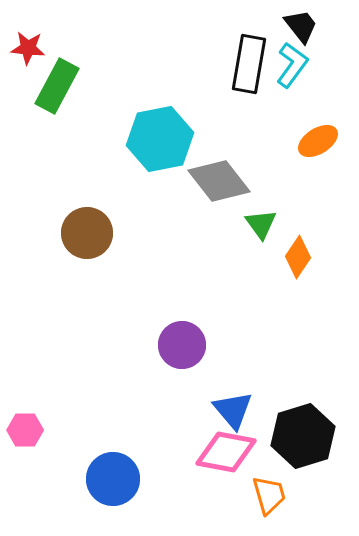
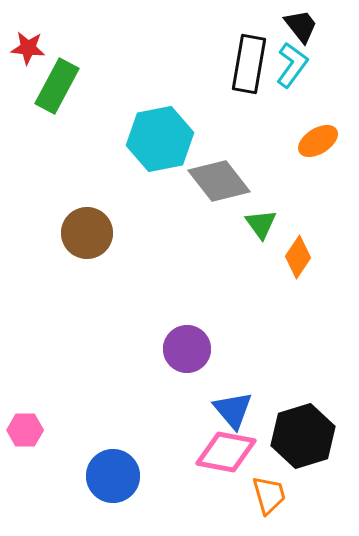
purple circle: moved 5 px right, 4 px down
blue circle: moved 3 px up
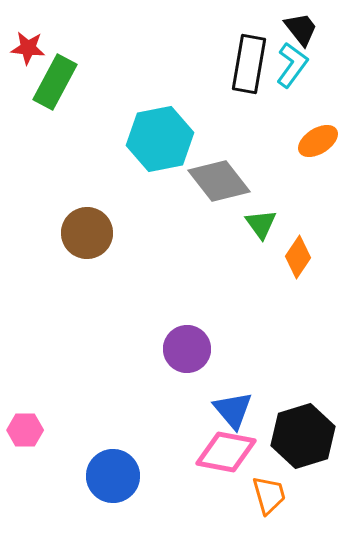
black trapezoid: moved 3 px down
green rectangle: moved 2 px left, 4 px up
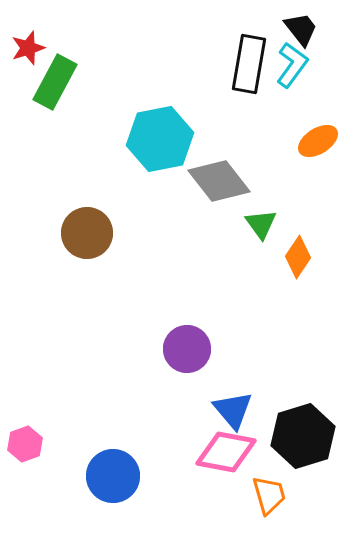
red star: rotated 24 degrees counterclockwise
pink hexagon: moved 14 px down; rotated 20 degrees counterclockwise
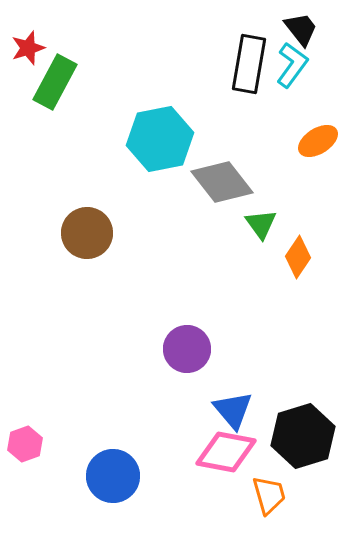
gray diamond: moved 3 px right, 1 px down
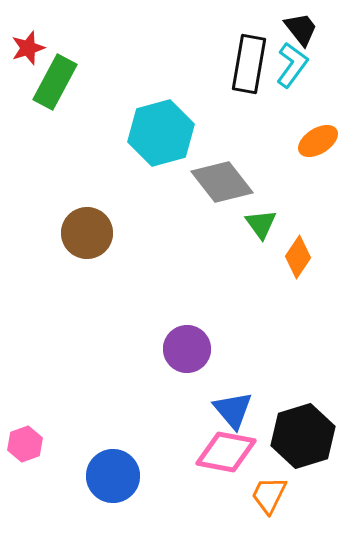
cyan hexagon: moved 1 px right, 6 px up; rotated 4 degrees counterclockwise
orange trapezoid: rotated 138 degrees counterclockwise
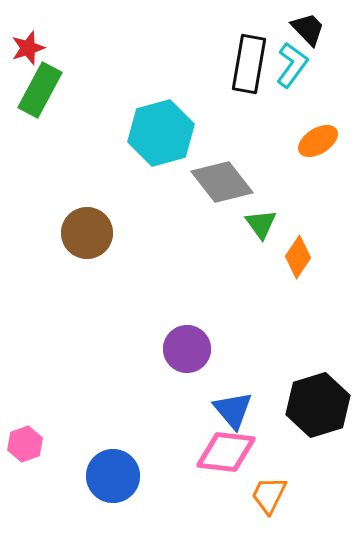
black trapezoid: moved 7 px right; rotated 6 degrees counterclockwise
green rectangle: moved 15 px left, 8 px down
black hexagon: moved 15 px right, 31 px up
pink diamond: rotated 4 degrees counterclockwise
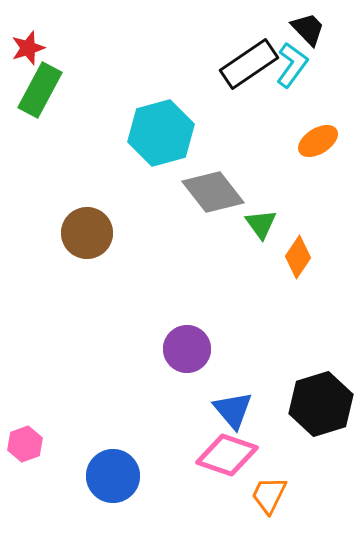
black rectangle: rotated 46 degrees clockwise
gray diamond: moved 9 px left, 10 px down
black hexagon: moved 3 px right, 1 px up
pink diamond: moved 1 px right, 3 px down; rotated 12 degrees clockwise
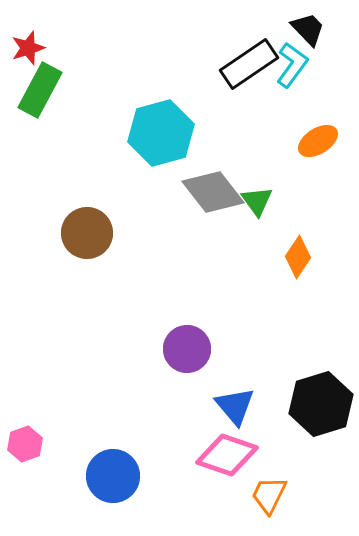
green triangle: moved 4 px left, 23 px up
blue triangle: moved 2 px right, 4 px up
